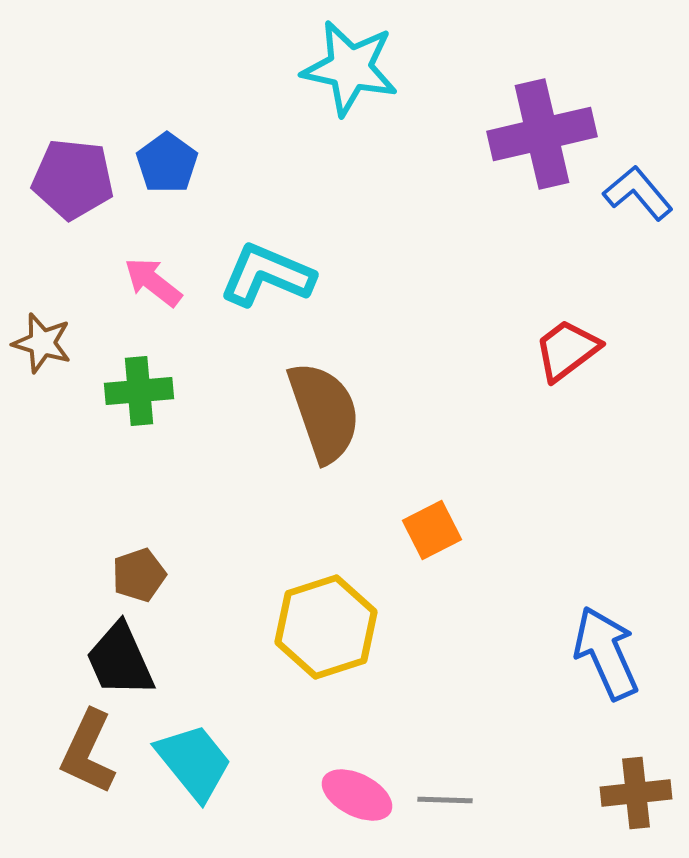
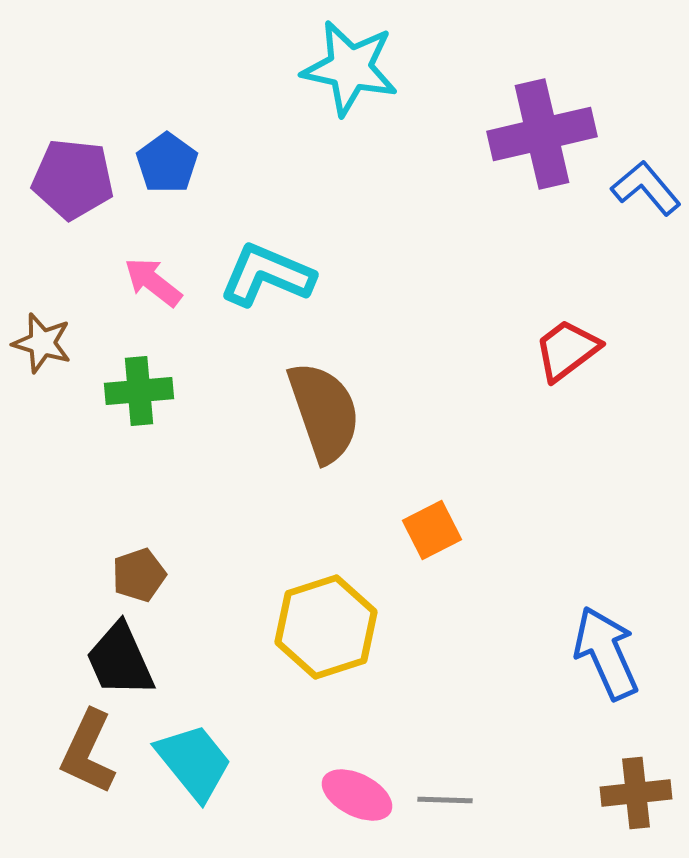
blue L-shape: moved 8 px right, 5 px up
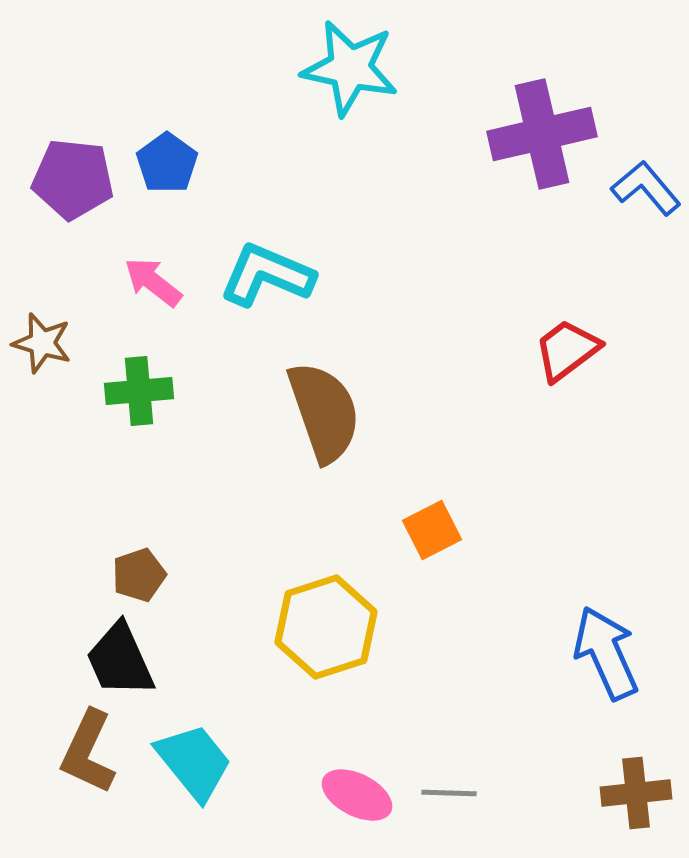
gray line: moved 4 px right, 7 px up
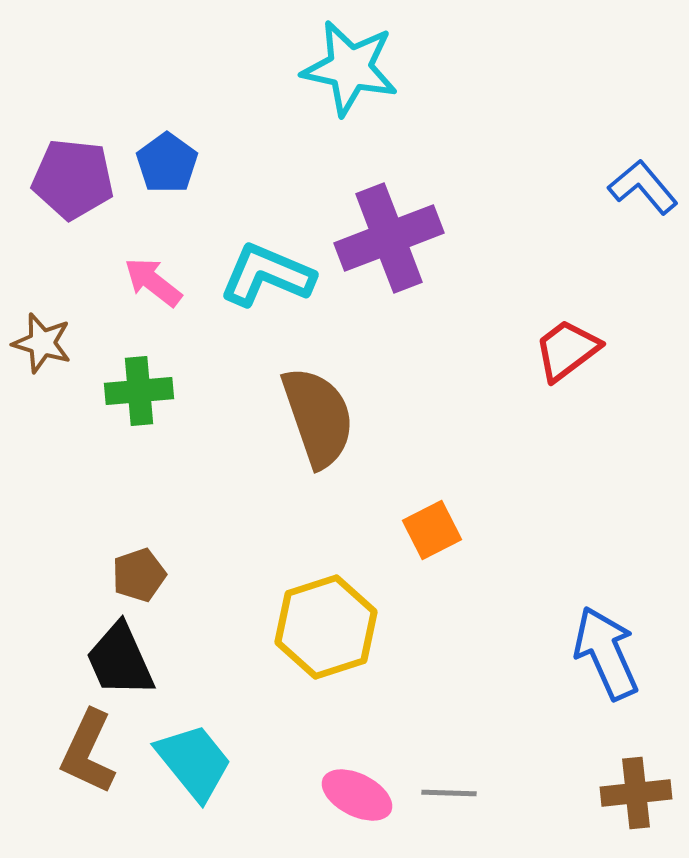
purple cross: moved 153 px left, 104 px down; rotated 8 degrees counterclockwise
blue L-shape: moved 3 px left, 1 px up
brown semicircle: moved 6 px left, 5 px down
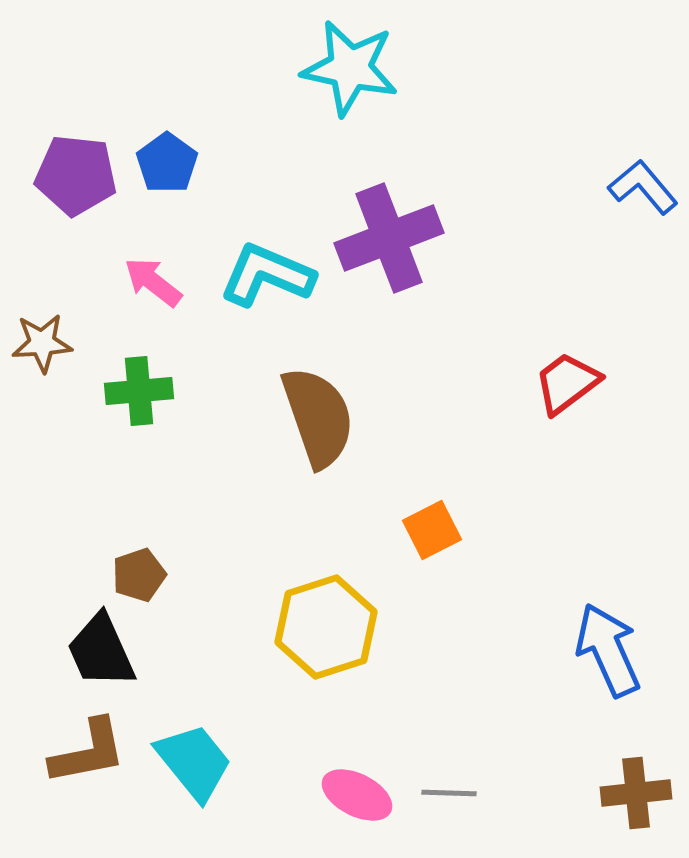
purple pentagon: moved 3 px right, 4 px up
brown star: rotated 20 degrees counterclockwise
red trapezoid: moved 33 px down
blue arrow: moved 2 px right, 3 px up
black trapezoid: moved 19 px left, 9 px up
brown L-shape: rotated 126 degrees counterclockwise
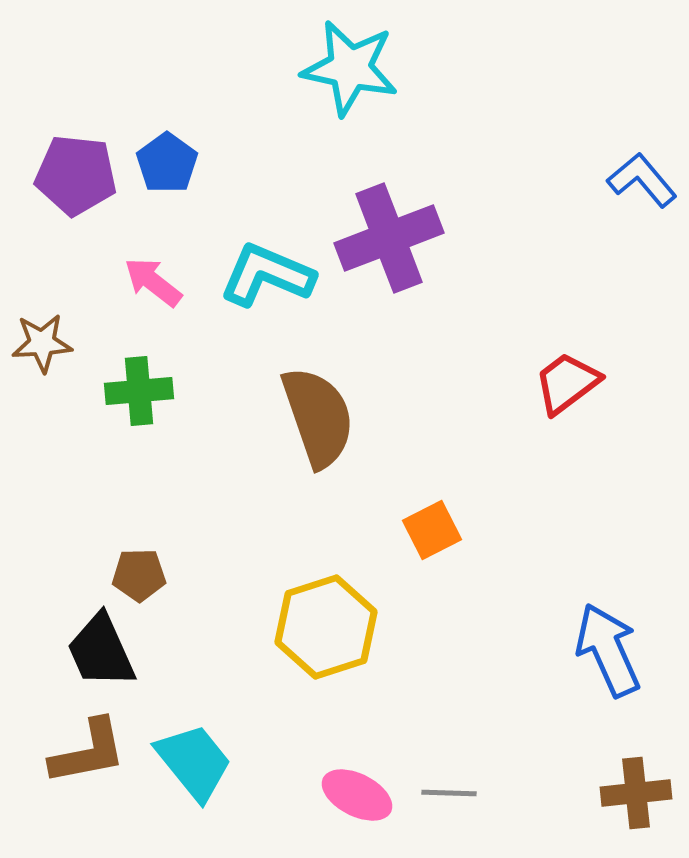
blue L-shape: moved 1 px left, 7 px up
brown pentagon: rotated 18 degrees clockwise
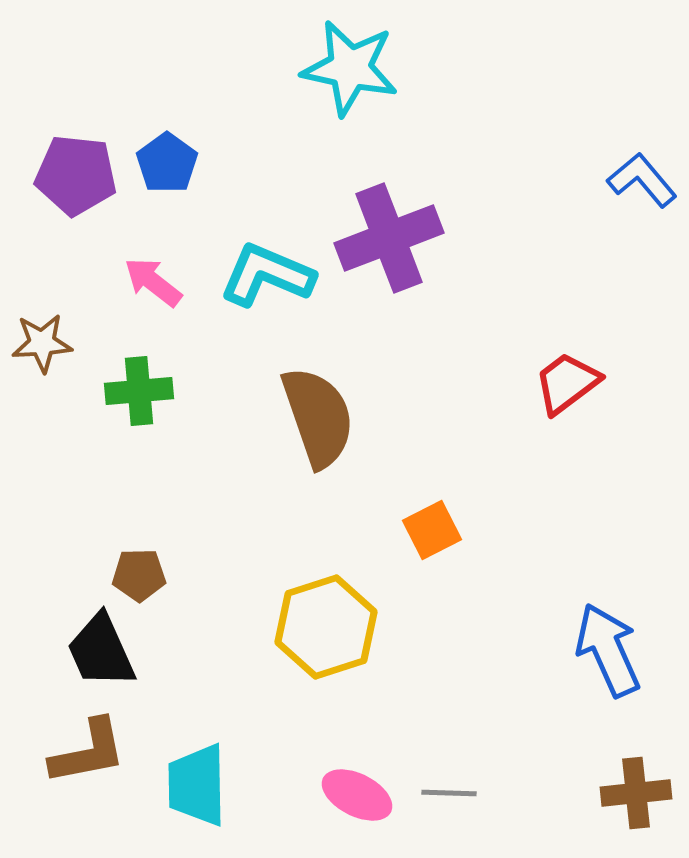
cyan trapezoid: moved 3 px right, 23 px down; rotated 142 degrees counterclockwise
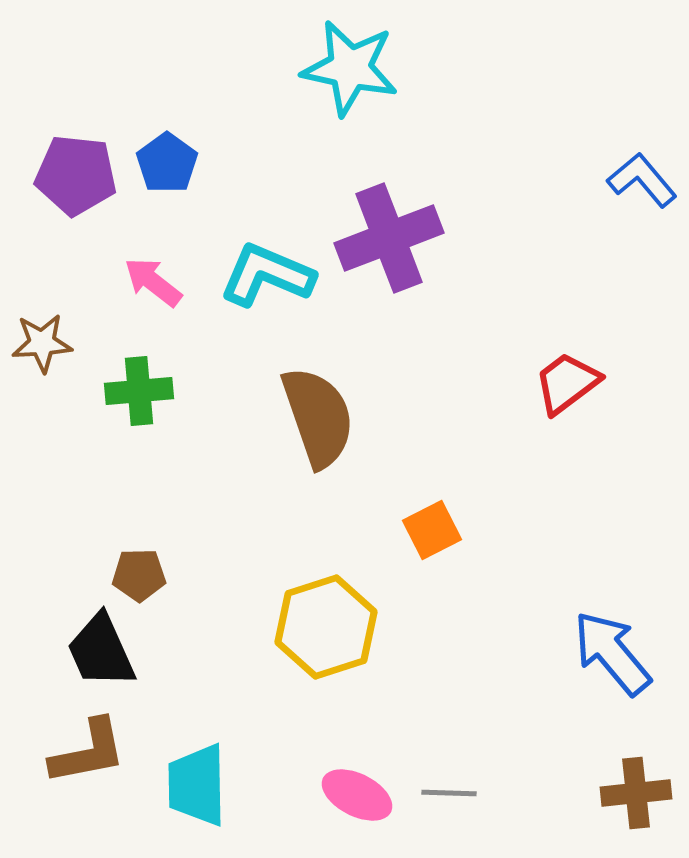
blue arrow: moved 4 px right, 3 px down; rotated 16 degrees counterclockwise
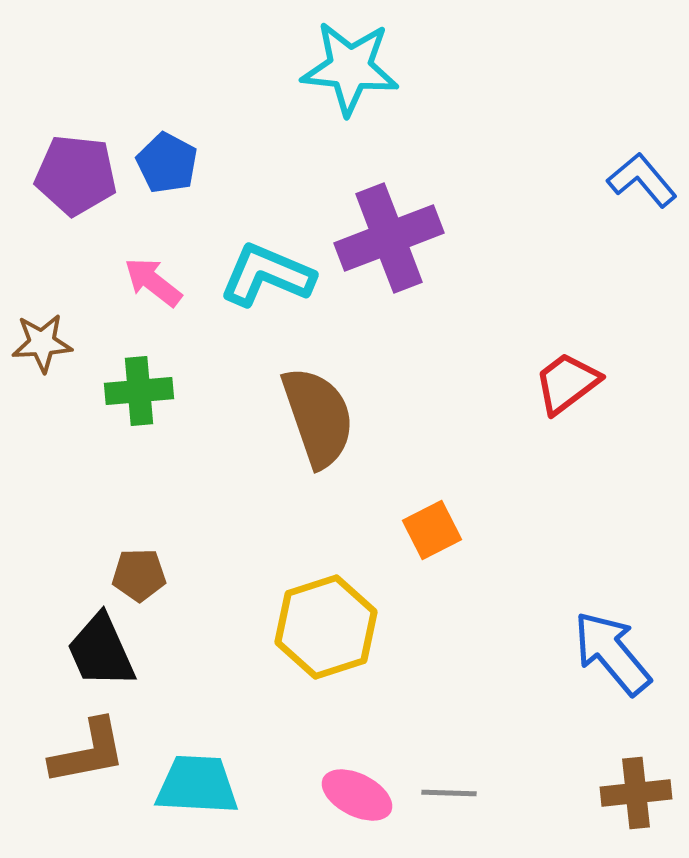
cyan star: rotated 6 degrees counterclockwise
blue pentagon: rotated 8 degrees counterclockwise
cyan trapezoid: rotated 94 degrees clockwise
